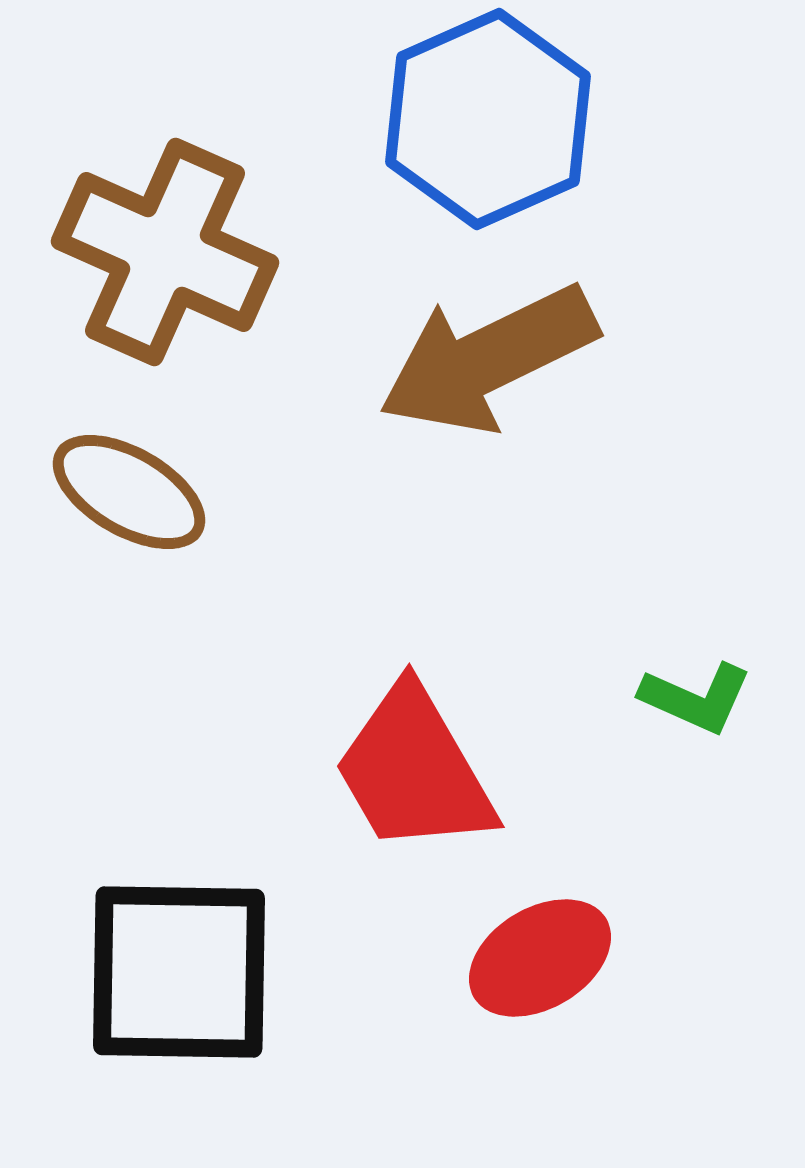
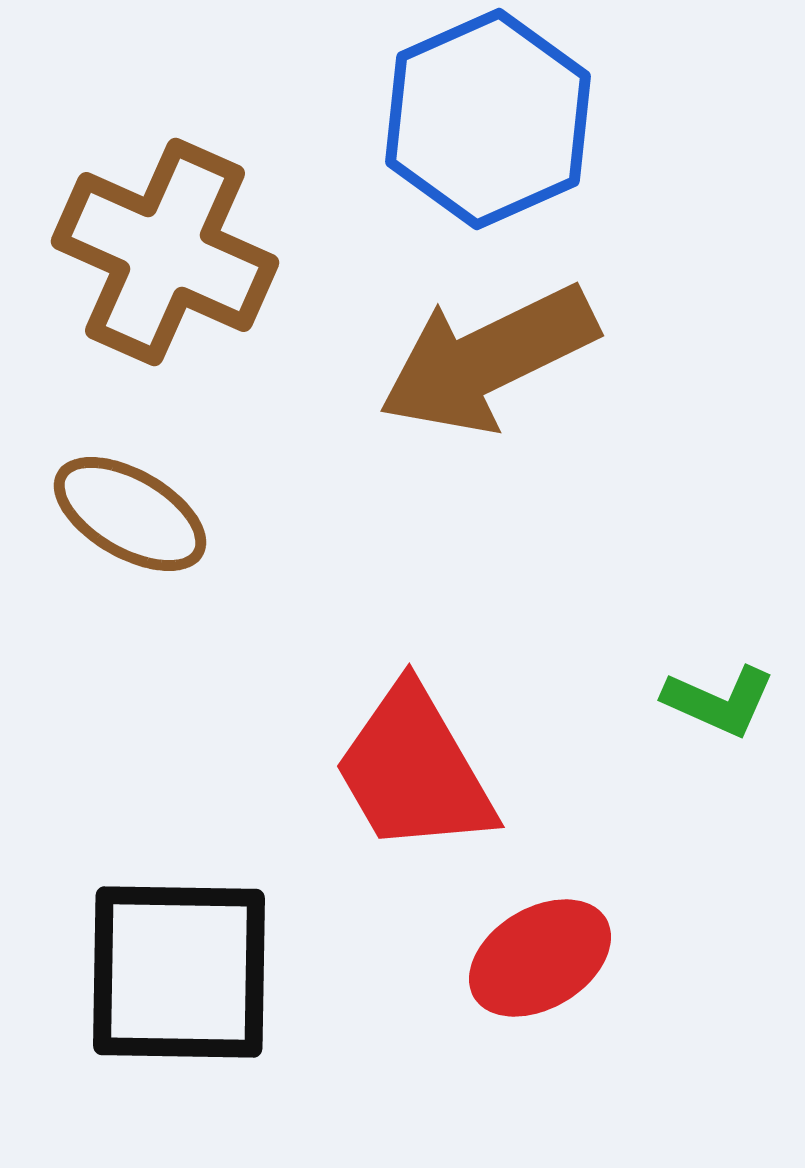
brown ellipse: moved 1 px right, 22 px down
green L-shape: moved 23 px right, 3 px down
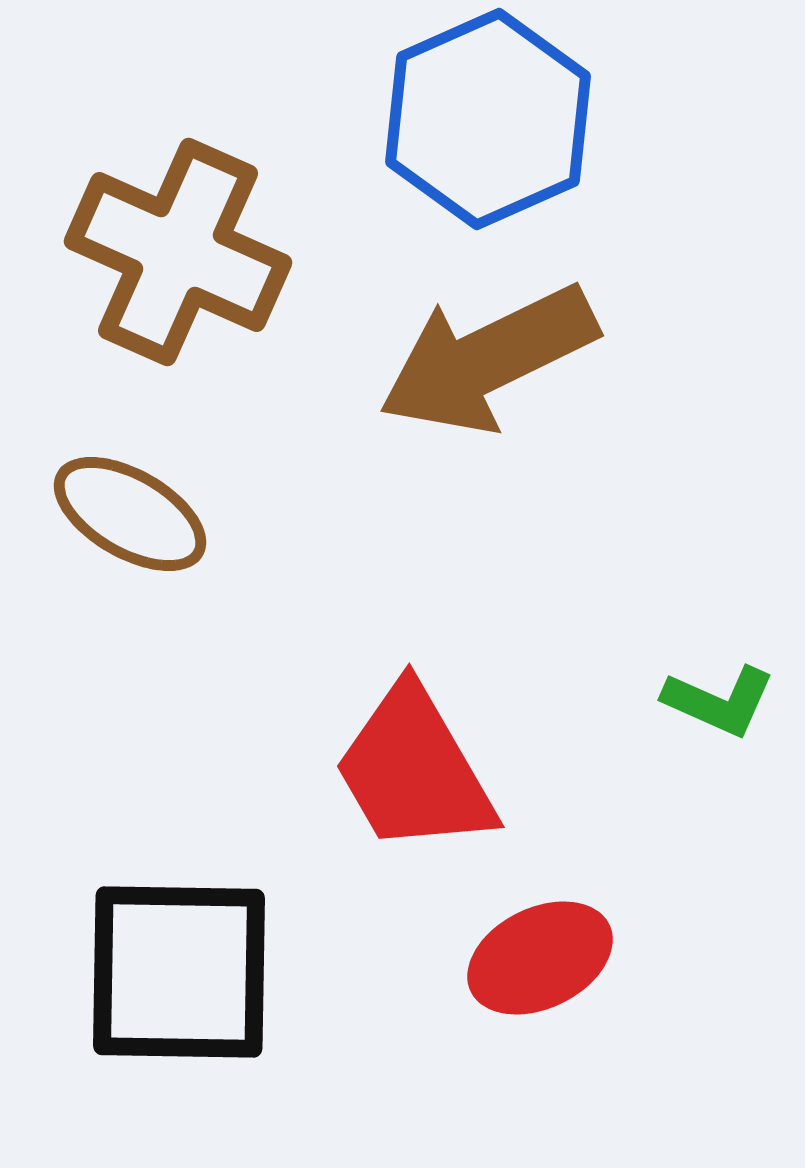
brown cross: moved 13 px right
red ellipse: rotated 5 degrees clockwise
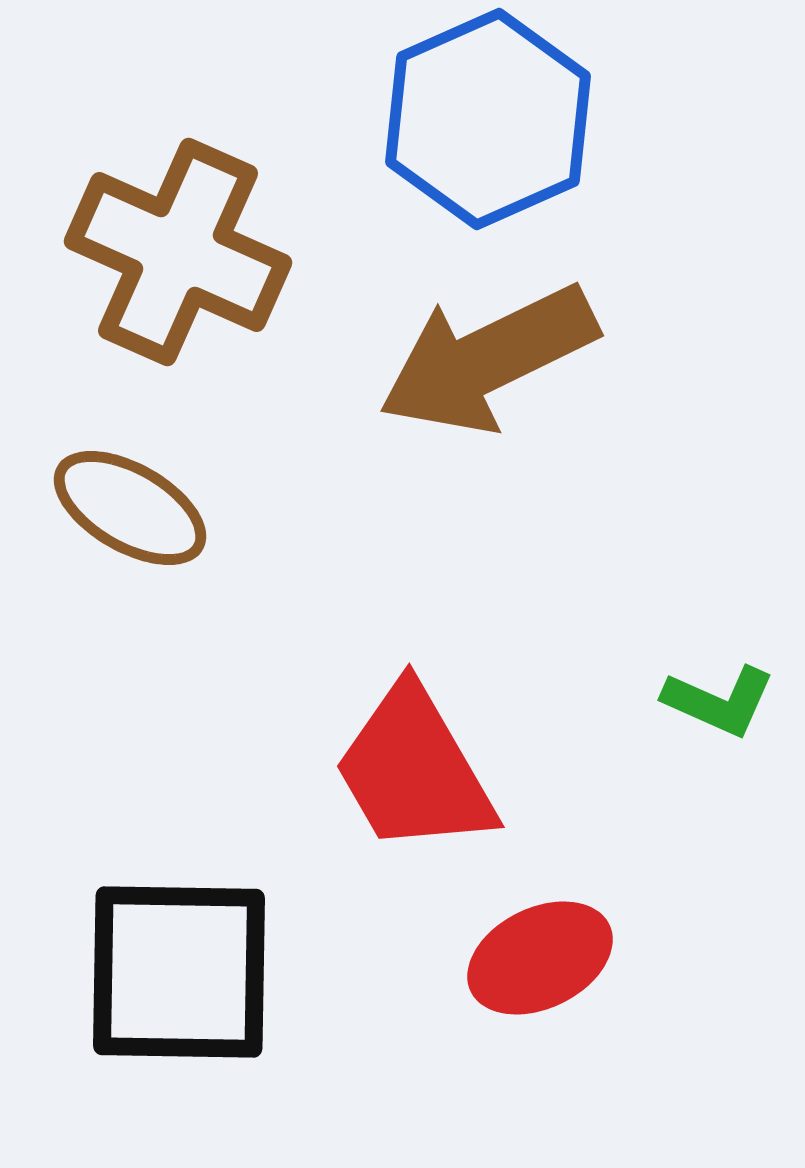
brown ellipse: moved 6 px up
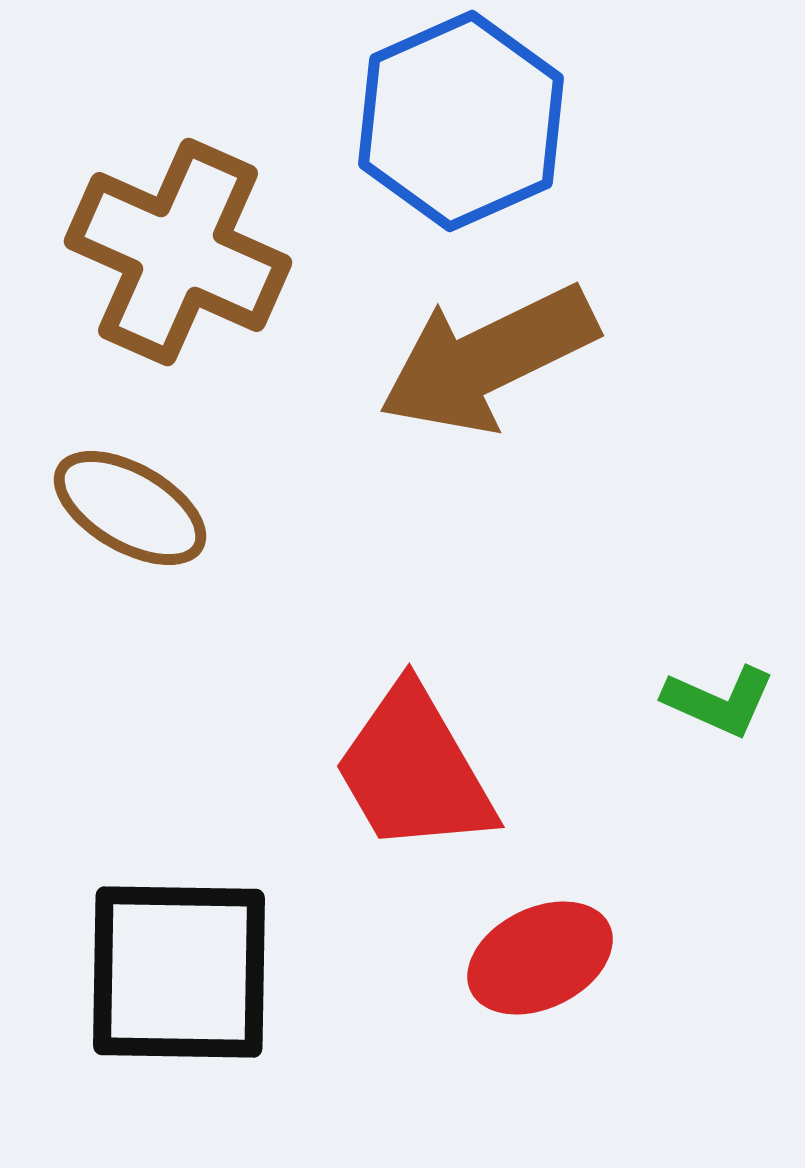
blue hexagon: moved 27 px left, 2 px down
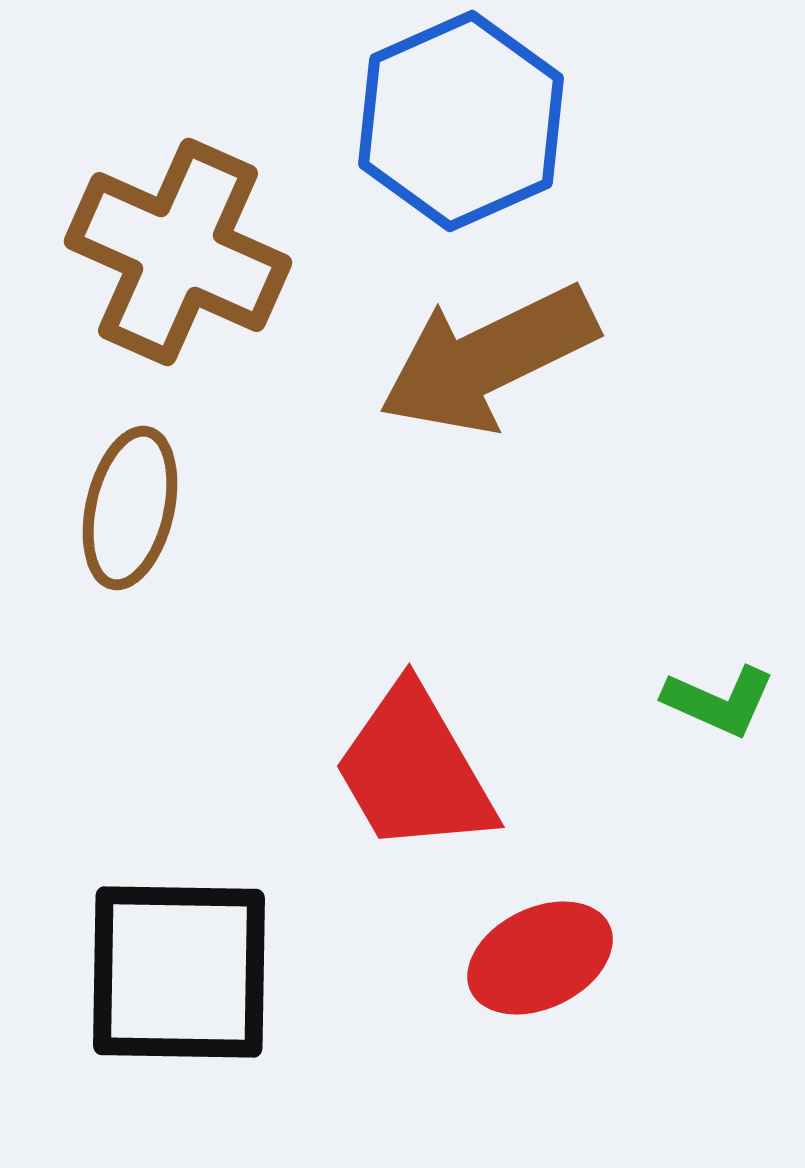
brown ellipse: rotated 73 degrees clockwise
